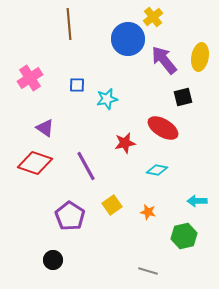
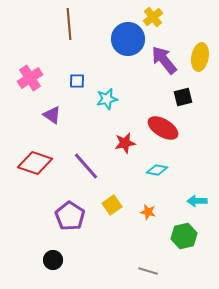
blue square: moved 4 px up
purple triangle: moved 7 px right, 13 px up
purple line: rotated 12 degrees counterclockwise
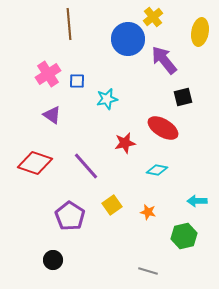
yellow ellipse: moved 25 px up
pink cross: moved 18 px right, 4 px up
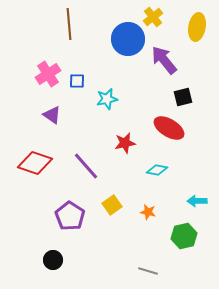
yellow ellipse: moved 3 px left, 5 px up
red ellipse: moved 6 px right
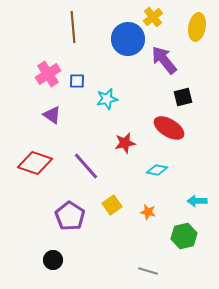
brown line: moved 4 px right, 3 px down
